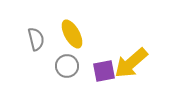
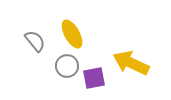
gray semicircle: moved 1 px left, 2 px down; rotated 25 degrees counterclockwise
yellow arrow: rotated 66 degrees clockwise
purple square: moved 10 px left, 7 px down
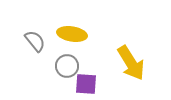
yellow ellipse: rotated 52 degrees counterclockwise
yellow arrow: rotated 147 degrees counterclockwise
purple square: moved 8 px left, 6 px down; rotated 15 degrees clockwise
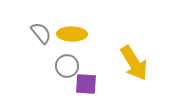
yellow ellipse: rotated 8 degrees counterclockwise
gray semicircle: moved 6 px right, 8 px up
yellow arrow: moved 3 px right
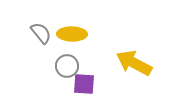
yellow arrow: rotated 150 degrees clockwise
purple square: moved 2 px left
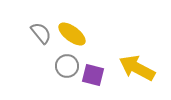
yellow ellipse: rotated 36 degrees clockwise
yellow arrow: moved 3 px right, 5 px down
purple square: moved 9 px right, 9 px up; rotated 10 degrees clockwise
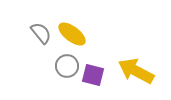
yellow arrow: moved 1 px left, 3 px down
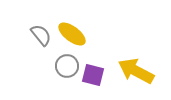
gray semicircle: moved 2 px down
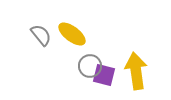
gray circle: moved 23 px right
yellow arrow: rotated 54 degrees clockwise
purple square: moved 11 px right
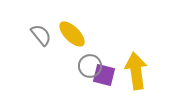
yellow ellipse: rotated 8 degrees clockwise
